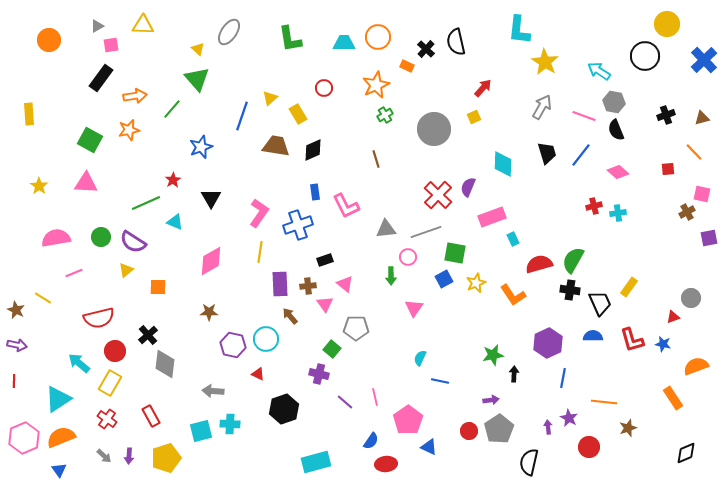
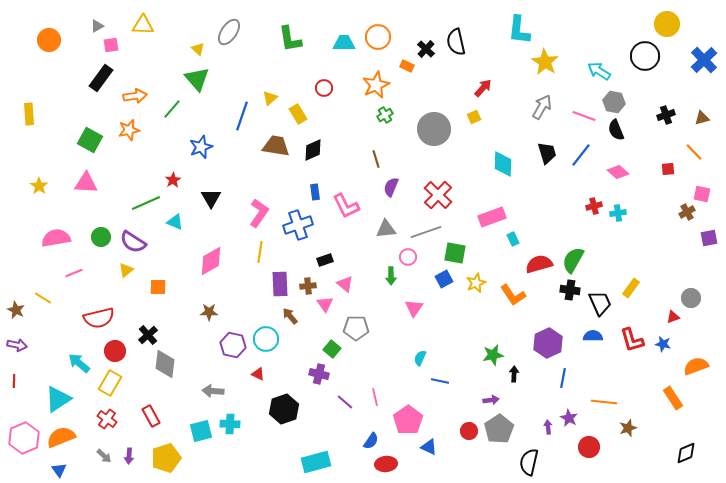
purple semicircle at (468, 187): moved 77 px left
yellow rectangle at (629, 287): moved 2 px right, 1 px down
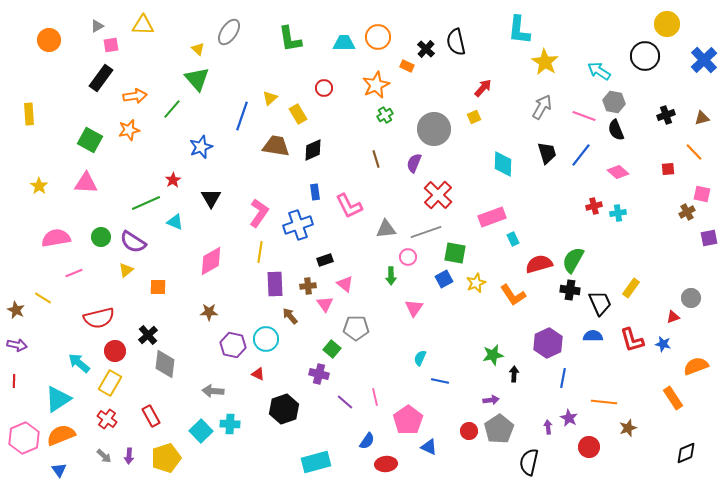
purple semicircle at (391, 187): moved 23 px right, 24 px up
pink L-shape at (346, 206): moved 3 px right
purple rectangle at (280, 284): moved 5 px left
cyan square at (201, 431): rotated 30 degrees counterclockwise
orange semicircle at (61, 437): moved 2 px up
blue semicircle at (371, 441): moved 4 px left
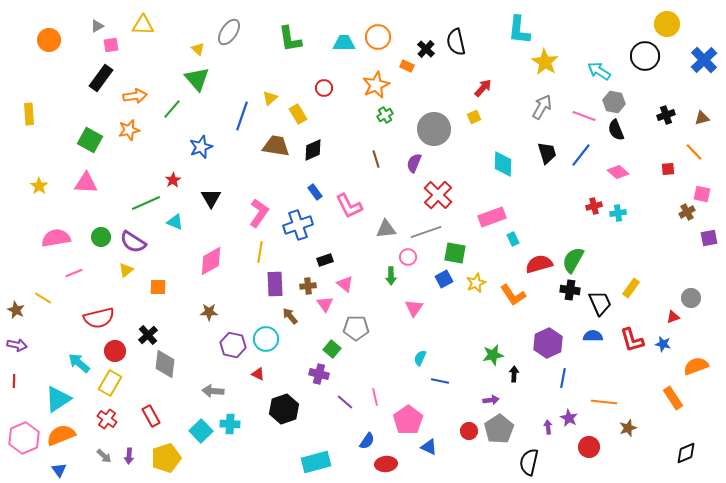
blue rectangle at (315, 192): rotated 28 degrees counterclockwise
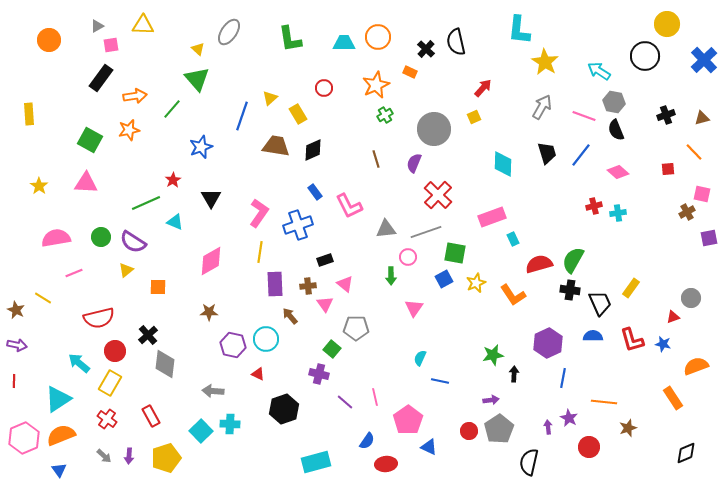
orange rectangle at (407, 66): moved 3 px right, 6 px down
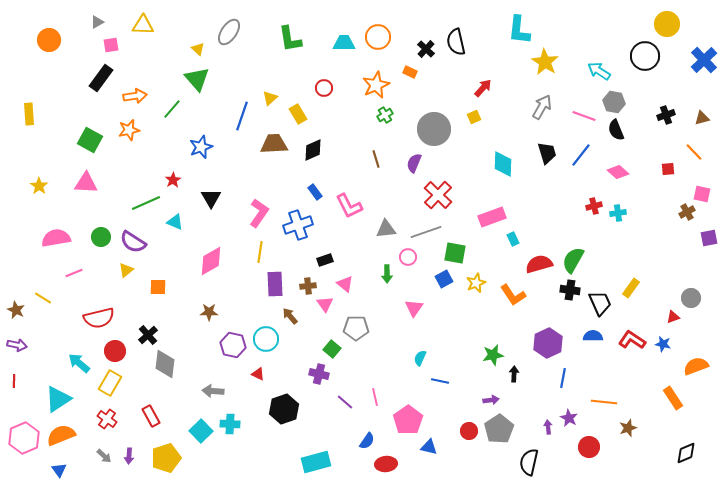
gray triangle at (97, 26): moved 4 px up
brown trapezoid at (276, 146): moved 2 px left, 2 px up; rotated 12 degrees counterclockwise
green arrow at (391, 276): moved 4 px left, 2 px up
red L-shape at (632, 340): rotated 140 degrees clockwise
blue triangle at (429, 447): rotated 12 degrees counterclockwise
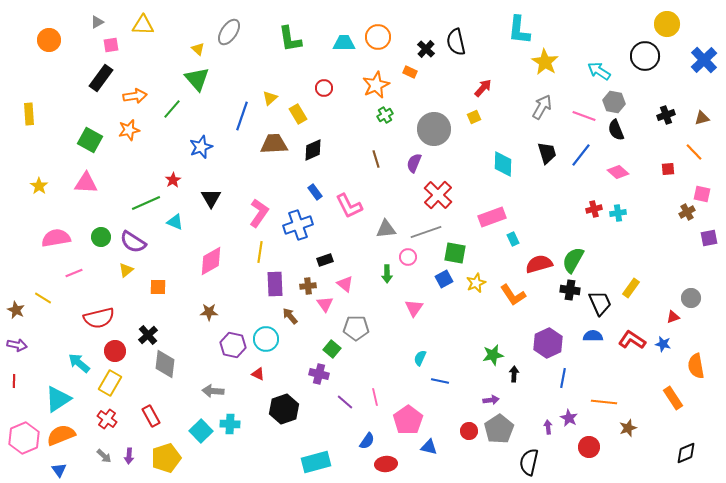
red cross at (594, 206): moved 3 px down
orange semicircle at (696, 366): rotated 80 degrees counterclockwise
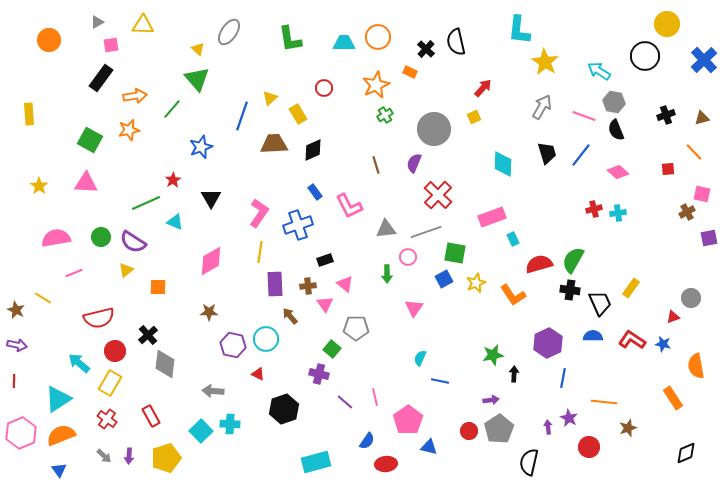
brown line at (376, 159): moved 6 px down
pink hexagon at (24, 438): moved 3 px left, 5 px up
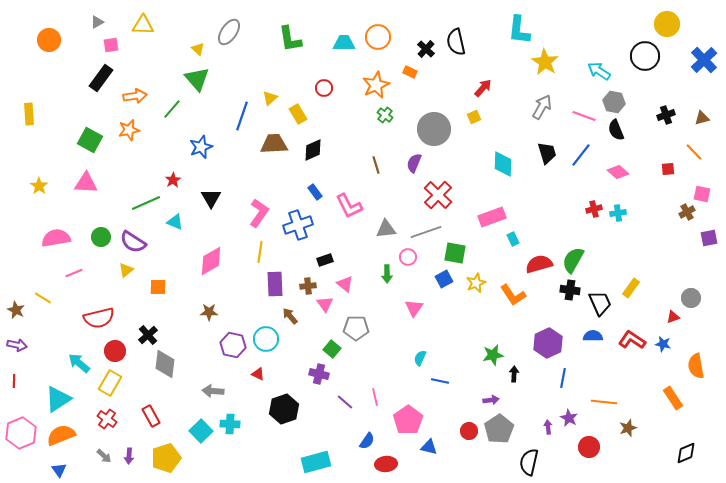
green cross at (385, 115): rotated 21 degrees counterclockwise
